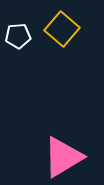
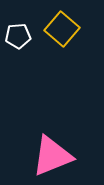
pink triangle: moved 11 px left, 1 px up; rotated 9 degrees clockwise
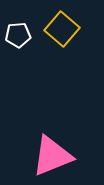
white pentagon: moved 1 px up
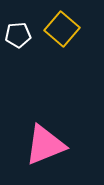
pink triangle: moved 7 px left, 11 px up
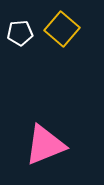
white pentagon: moved 2 px right, 2 px up
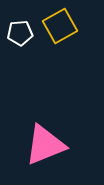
yellow square: moved 2 px left, 3 px up; rotated 20 degrees clockwise
